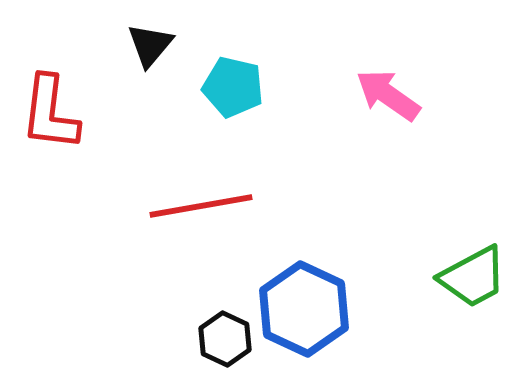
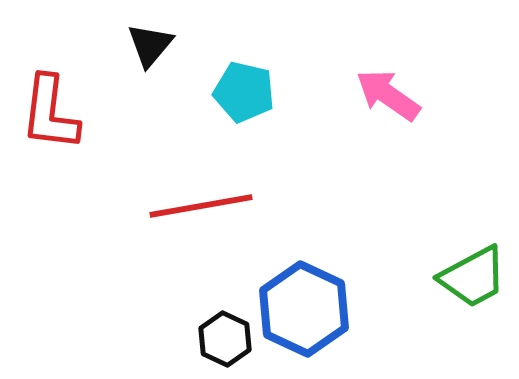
cyan pentagon: moved 11 px right, 5 px down
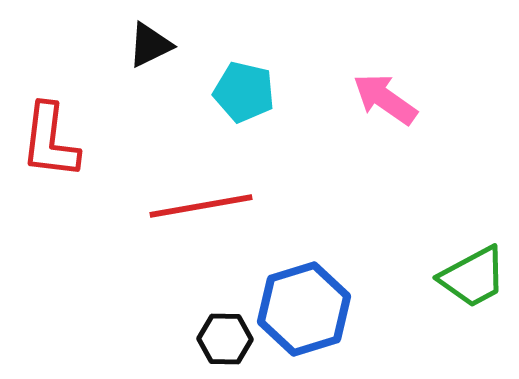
black triangle: rotated 24 degrees clockwise
pink arrow: moved 3 px left, 4 px down
red L-shape: moved 28 px down
blue hexagon: rotated 18 degrees clockwise
black hexagon: rotated 24 degrees counterclockwise
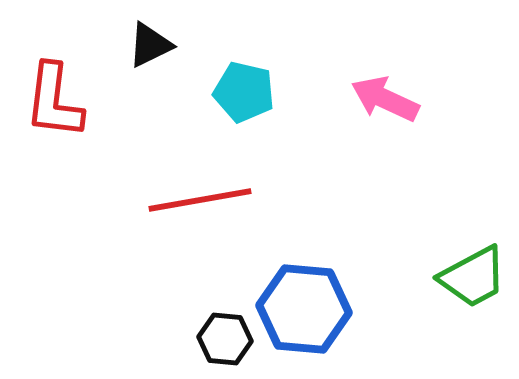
pink arrow: rotated 10 degrees counterclockwise
red L-shape: moved 4 px right, 40 px up
red line: moved 1 px left, 6 px up
blue hexagon: rotated 22 degrees clockwise
black hexagon: rotated 4 degrees clockwise
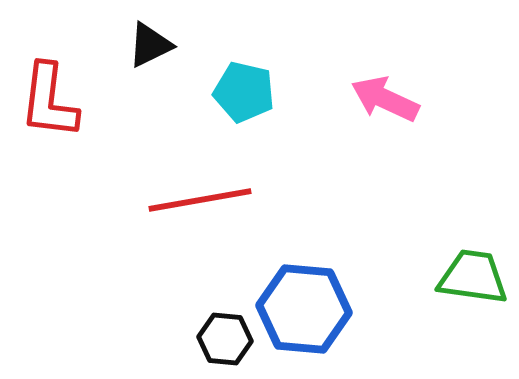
red L-shape: moved 5 px left
green trapezoid: rotated 144 degrees counterclockwise
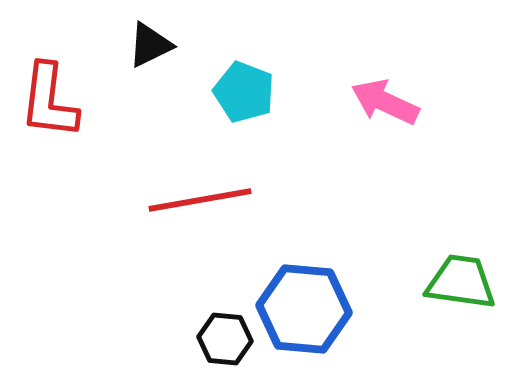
cyan pentagon: rotated 8 degrees clockwise
pink arrow: moved 3 px down
green trapezoid: moved 12 px left, 5 px down
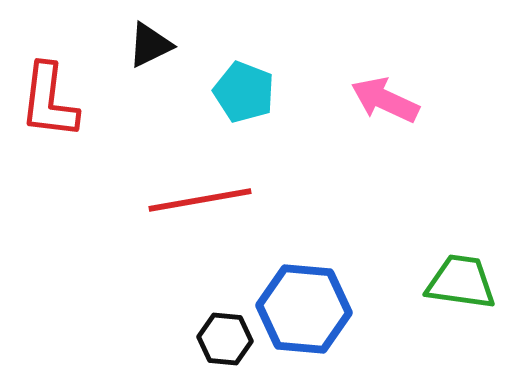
pink arrow: moved 2 px up
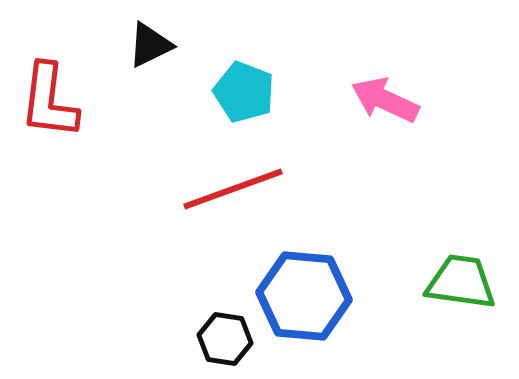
red line: moved 33 px right, 11 px up; rotated 10 degrees counterclockwise
blue hexagon: moved 13 px up
black hexagon: rotated 4 degrees clockwise
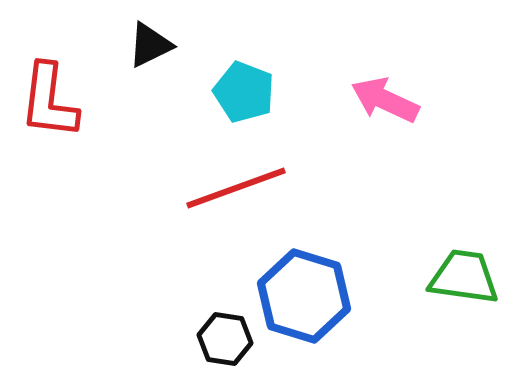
red line: moved 3 px right, 1 px up
green trapezoid: moved 3 px right, 5 px up
blue hexagon: rotated 12 degrees clockwise
